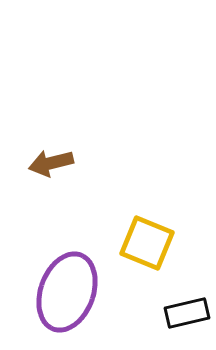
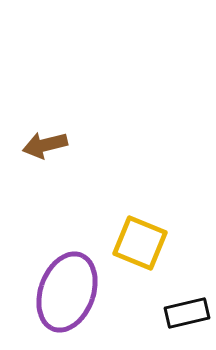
brown arrow: moved 6 px left, 18 px up
yellow square: moved 7 px left
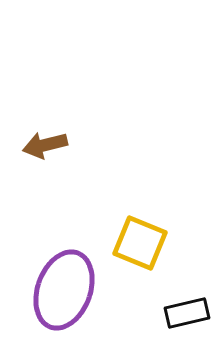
purple ellipse: moved 3 px left, 2 px up
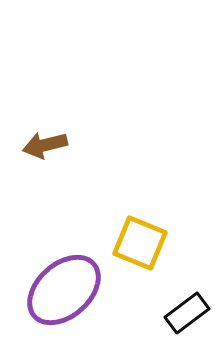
purple ellipse: rotated 28 degrees clockwise
black rectangle: rotated 24 degrees counterclockwise
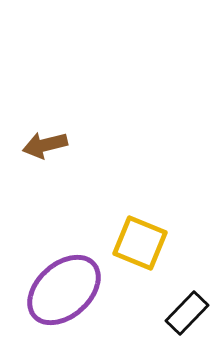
black rectangle: rotated 9 degrees counterclockwise
